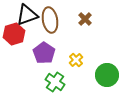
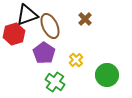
brown ellipse: moved 6 px down; rotated 15 degrees counterclockwise
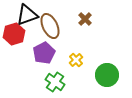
purple pentagon: rotated 10 degrees clockwise
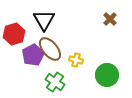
black triangle: moved 17 px right, 5 px down; rotated 40 degrees counterclockwise
brown cross: moved 25 px right
brown ellipse: moved 23 px down; rotated 15 degrees counterclockwise
purple pentagon: moved 11 px left, 2 px down
yellow cross: rotated 32 degrees counterclockwise
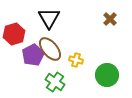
black triangle: moved 5 px right, 2 px up
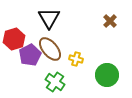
brown cross: moved 2 px down
red hexagon: moved 5 px down
purple pentagon: moved 3 px left
yellow cross: moved 1 px up
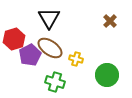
brown ellipse: moved 1 px up; rotated 15 degrees counterclockwise
green cross: rotated 18 degrees counterclockwise
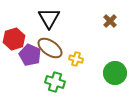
purple pentagon: rotated 20 degrees counterclockwise
green circle: moved 8 px right, 2 px up
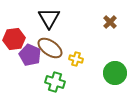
brown cross: moved 1 px down
red hexagon: rotated 10 degrees clockwise
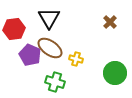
red hexagon: moved 10 px up
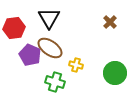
red hexagon: moved 1 px up
yellow cross: moved 6 px down
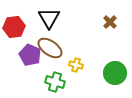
red hexagon: moved 1 px up
